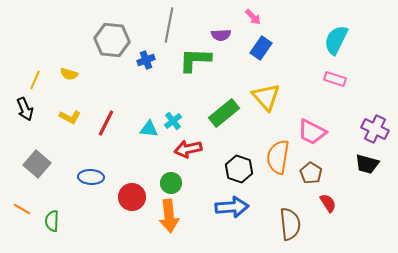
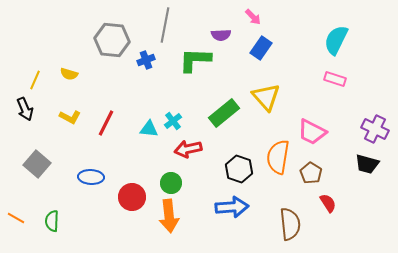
gray line: moved 4 px left
orange line: moved 6 px left, 9 px down
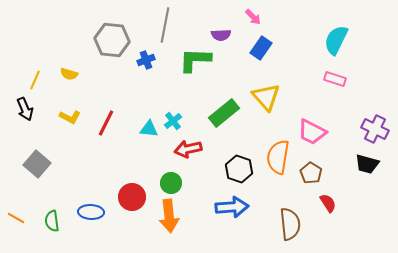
blue ellipse: moved 35 px down
green semicircle: rotated 10 degrees counterclockwise
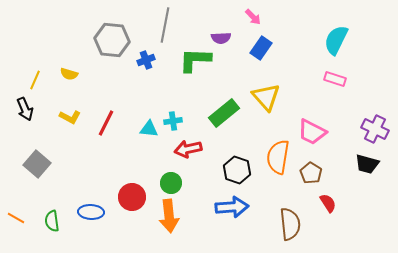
purple semicircle: moved 3 px down
cyan cross: rotated 30 degrees clockwise
black hexagon: moved 2 px left, 1 px down
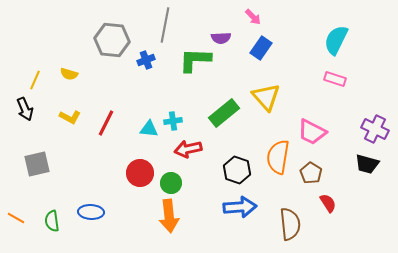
gray square: rotated 36 degrees clockwise
red circle: moved 8 px right, 24 px up
blue arrow: moved 8 px right
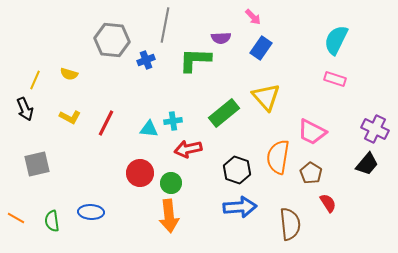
black trapezoid: rotated 65 degrees counterclockwise
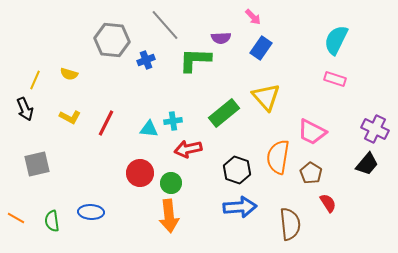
gray line: rotated 52 degrees counterclockwise
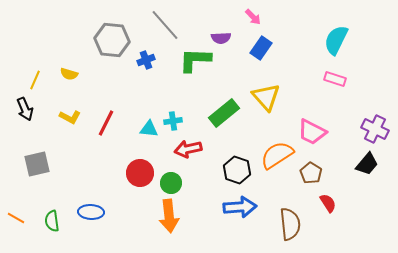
orange semicircle: moved 1 px left, 2 px up; rotated 48 degrees clockwise
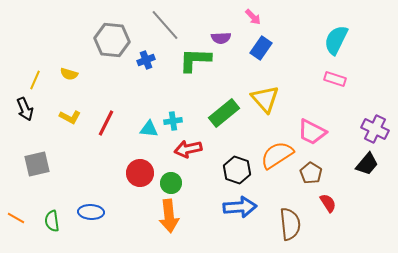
yellow triangle: moved 1 px left, 2 px down
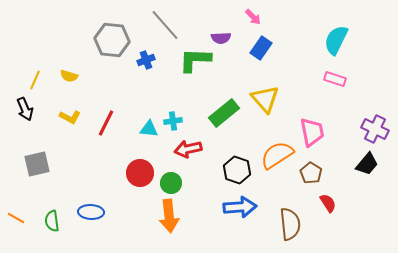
yellow semicircle: moved 2 px down
pink trapezoid: rotated 128 degrees counterclockwise
